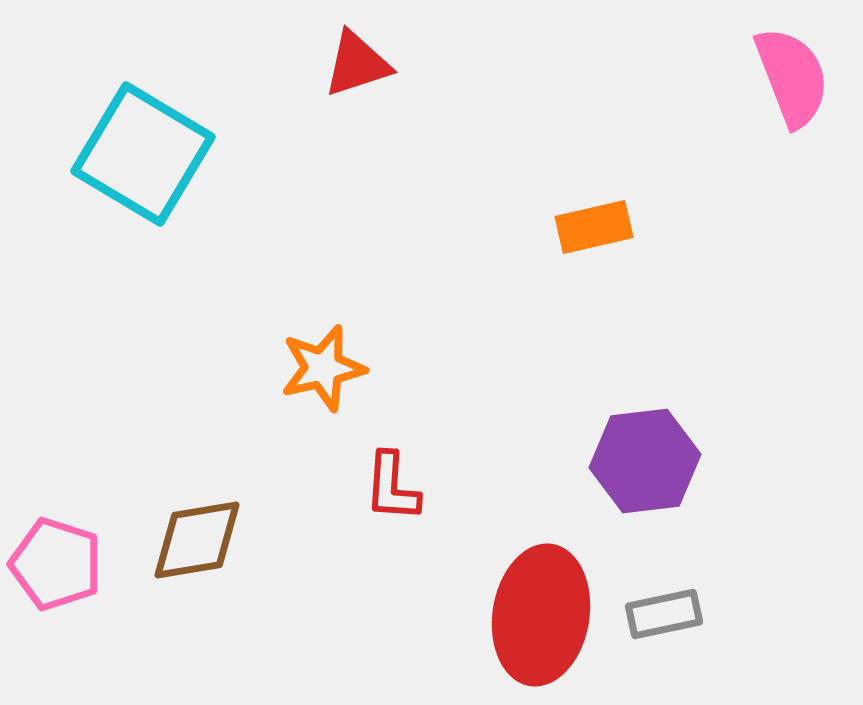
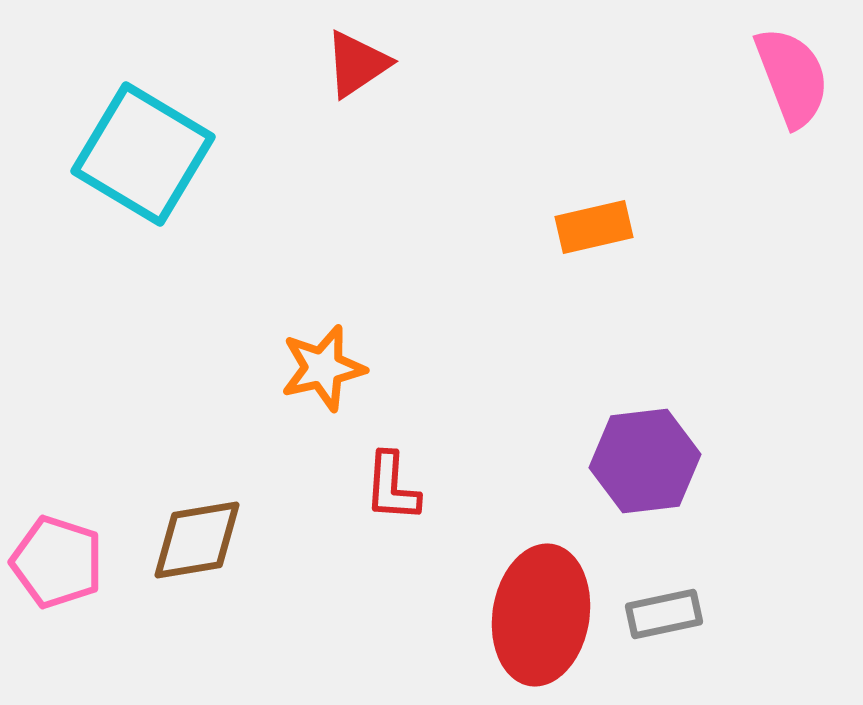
red triangle: rotated 16 degrees counterclockwise
pink pentagon: moved 1 px right, 2 px up
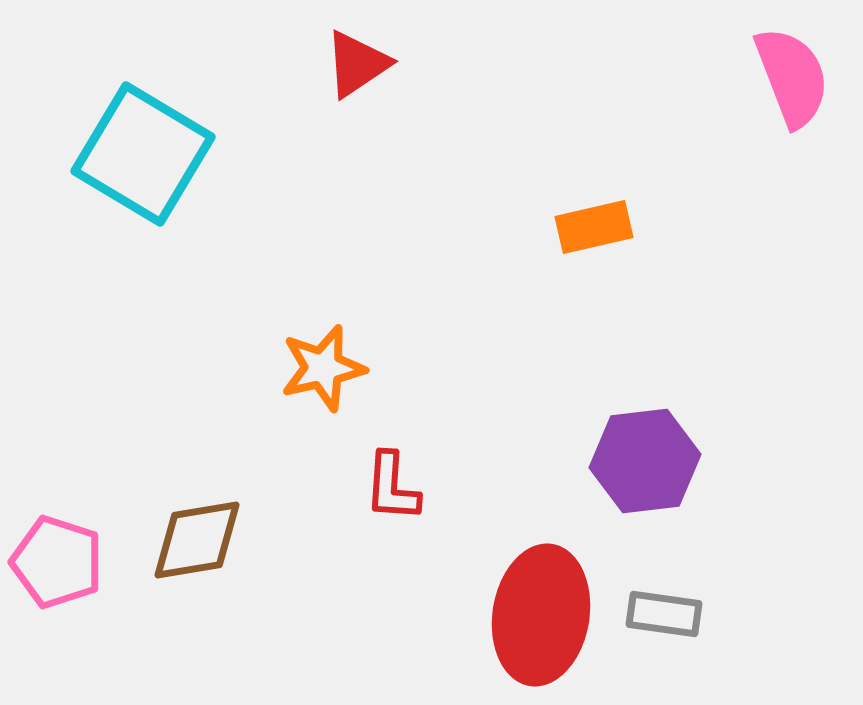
gray rectangle: rotated 20 degrees clockwise
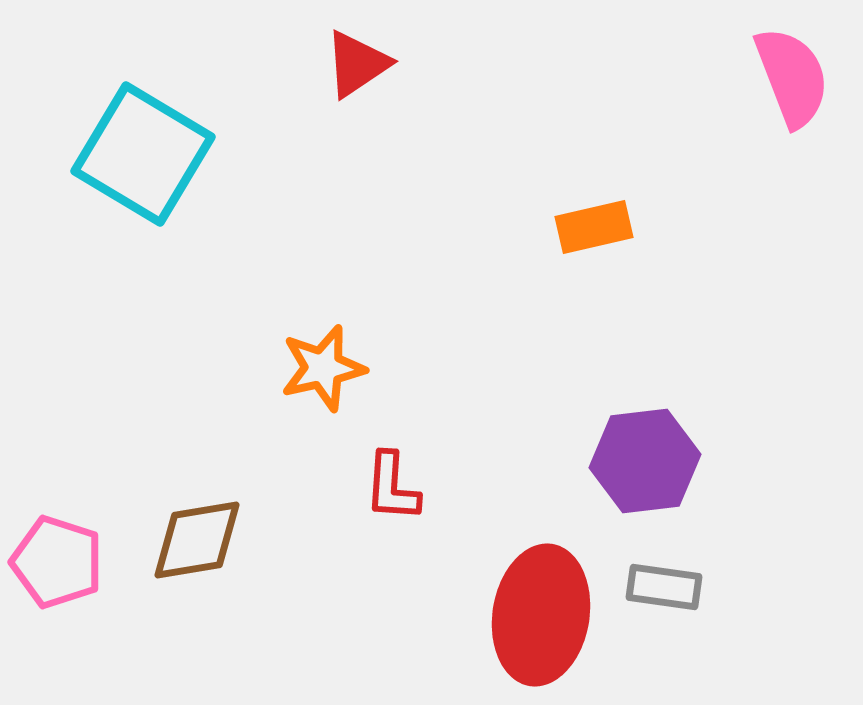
gray rectangle: moved 27 px up
